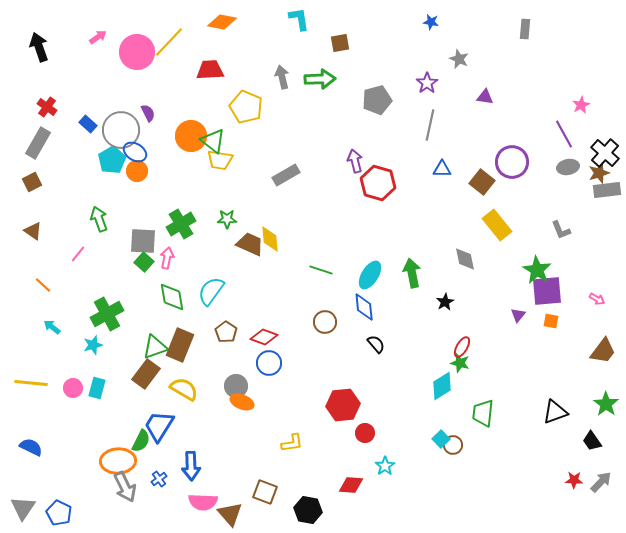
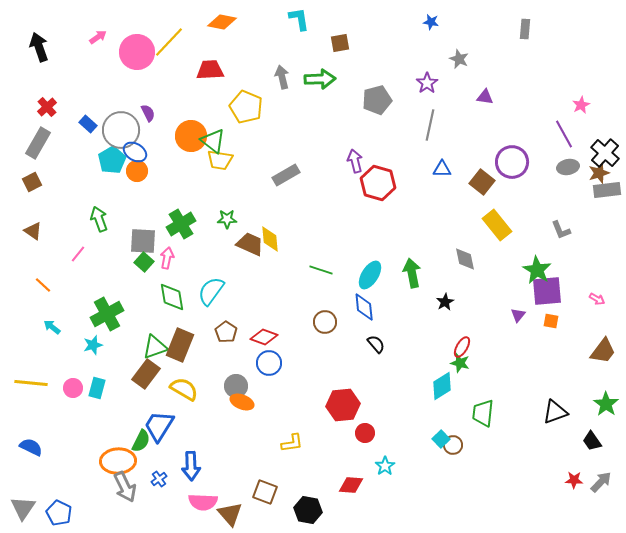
red cross at (47, 107): rotated 12 degrees clockwise
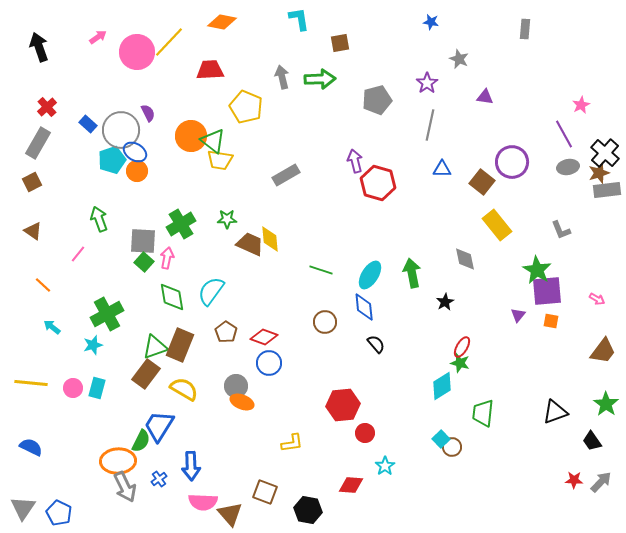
cyan pentagon at (112, 160): rotated 12 degrees clockwise
brown circle at (453, 445): moved 1 px left, 2 px down
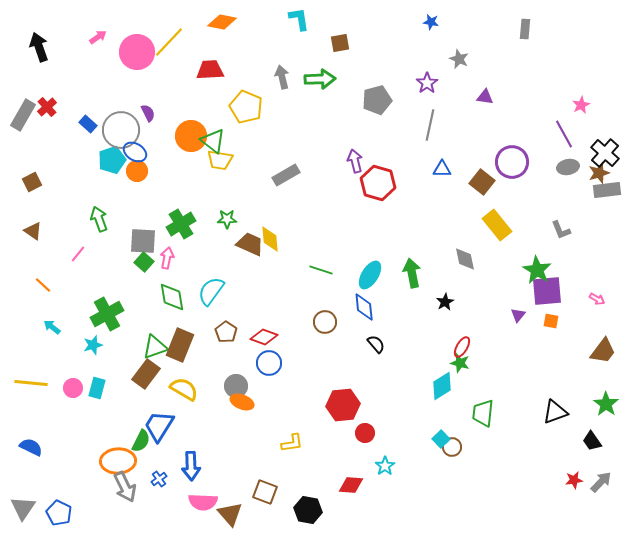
gray rectangle at (38, 143): moved 15 px left, 28 px up
red star at (574, 480): rotated 12 degrees counterclockwise
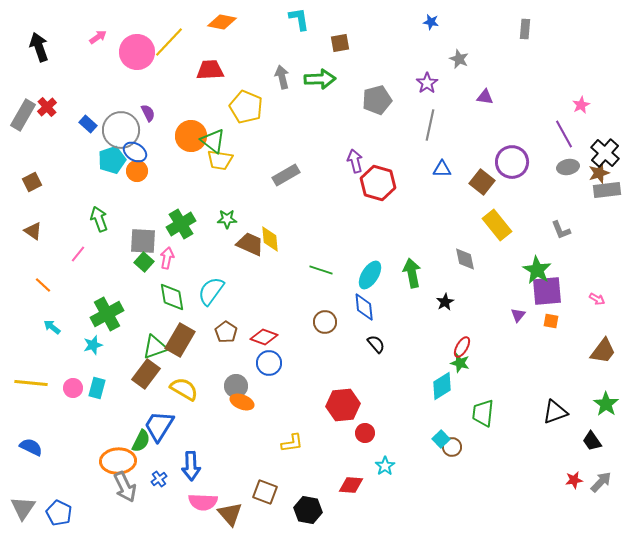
brown rectangle at (180, 345): moved 5 px up; rotated 8 degrees clockwise
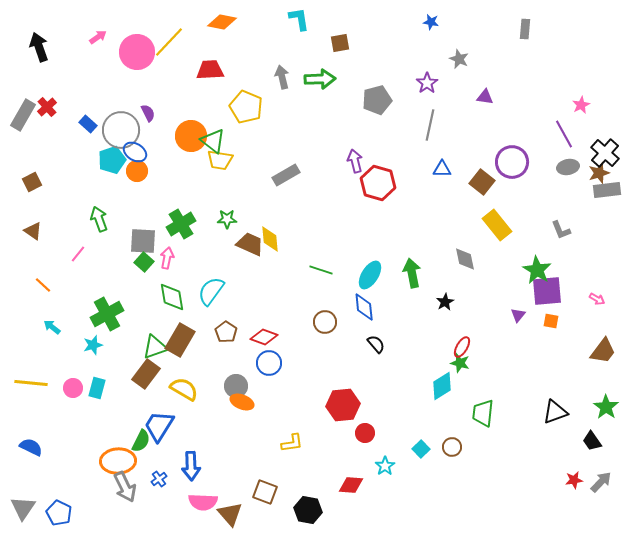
green star at (606, 404): moved 3 px down
cyan square at (441, 439): moved 20 px left, 10 px down
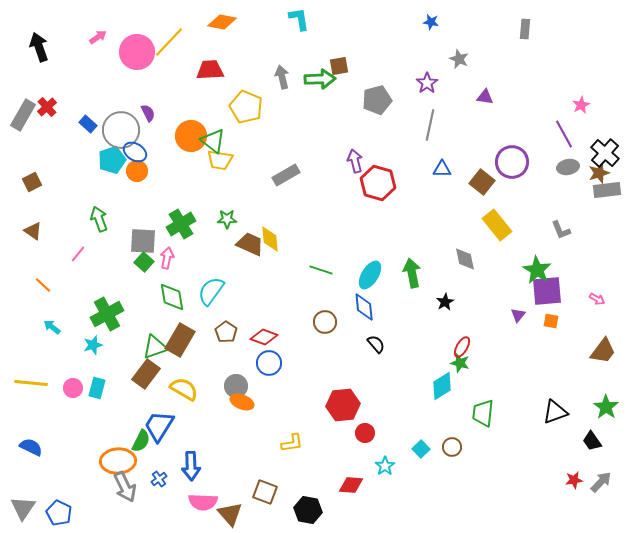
brown square at (340, 43): moved 1 px left, 23 px down
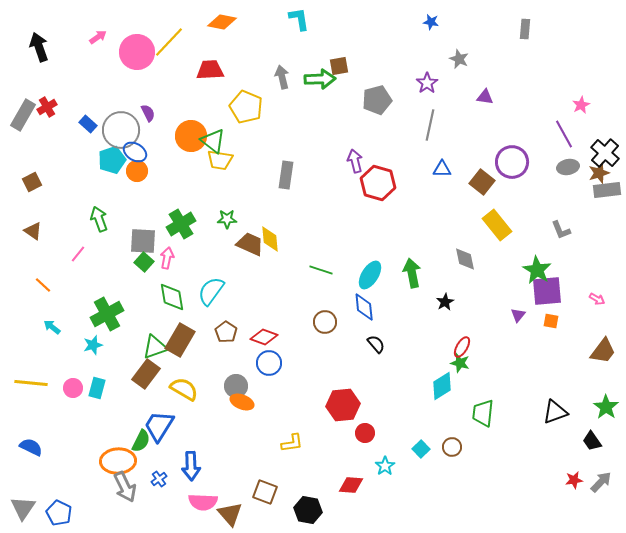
red cross at (47, 107): rotated 12 degrees clockwise
gray rectangle at (286, 175): rotated 52 degrees counterclockwise
